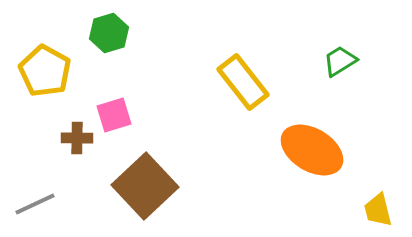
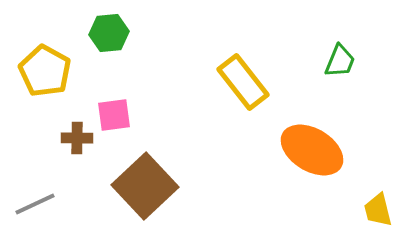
green hexagon: rotated 12 degrees clockwise
green trapezoid: rotated 144 degrees clockwise
pink square: rotated 9 degrees clockwise
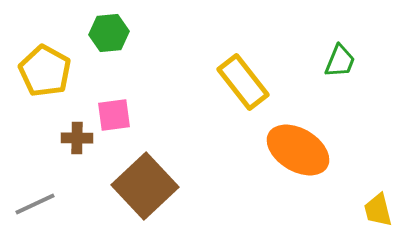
orange ellipse: moved 14 px left
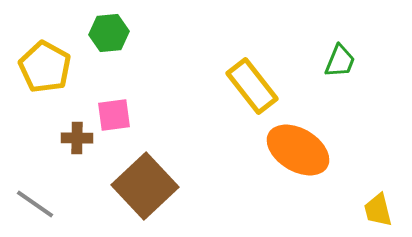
yellow pentagon: moved 4 px up
yellow rectangle: moved 9 px right, 4 px down
gray line: rotated 60 degrees clockwise
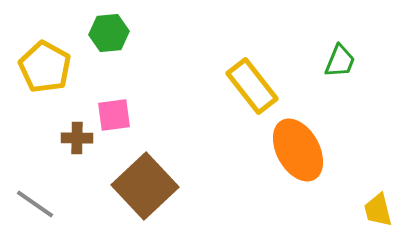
orange ellipse: rotated 30 degrees clockwise
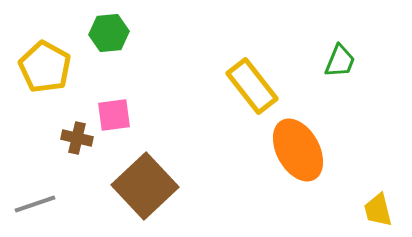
brown cross: rotated 12 degrees clockwise
gray line: rotated 54 degrees counterclockwise
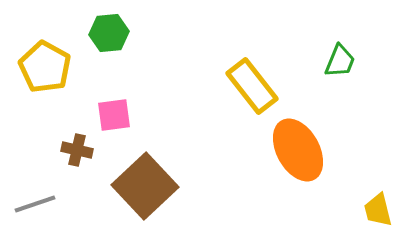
brown cross: moved 12 px down
